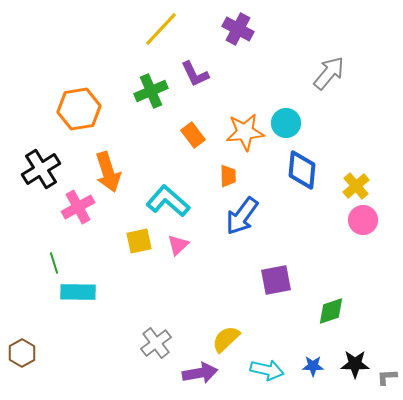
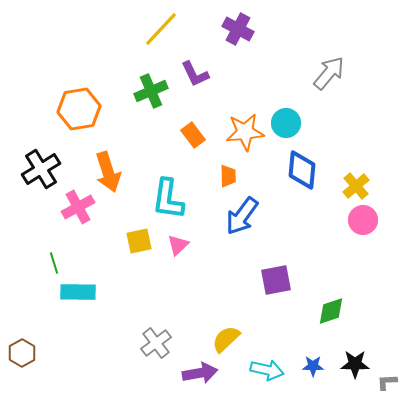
cyan L-shape: moved 2 px up; rotated 123 degrees counterclockwise
gray L-shape: moved 5 px down
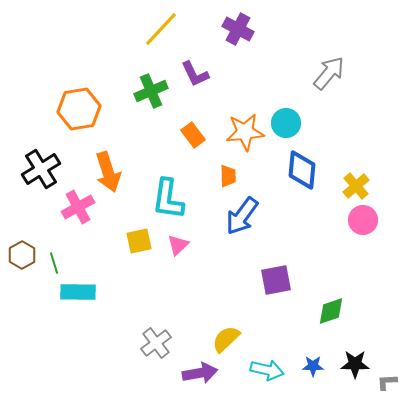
brown hexagon: moved 98 px up
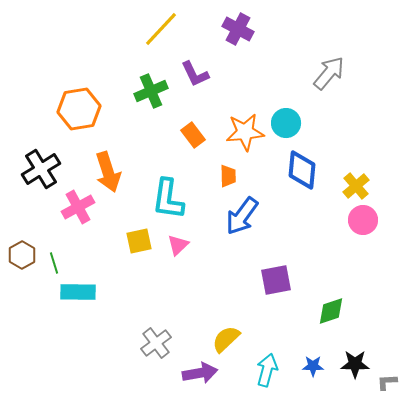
cyan arrow: rotated 88 degrees counterclockwise
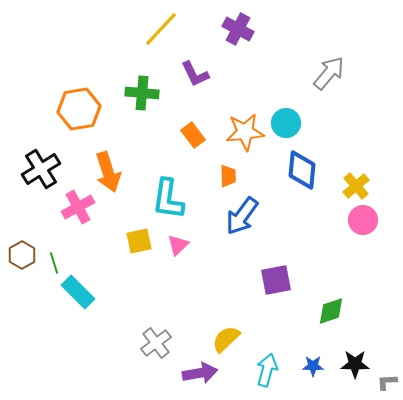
green cross: moved 9 px left, 2 px down; rotated 28 degrees clockwise
cyan rectangle: rotated 44 degrees clockwise
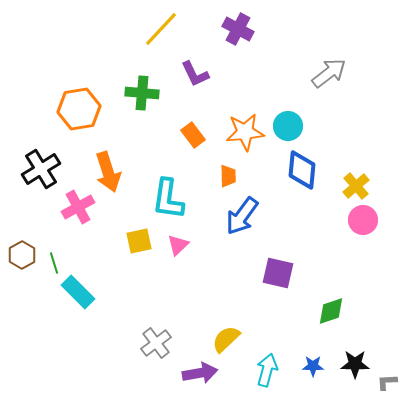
gray arrow: rotated 12 degrees clockwise
cyan circle: moved 2 px right, 3 px down
purple square: moved 2 px right, 7 px up; rotated 24 degrees clockwise
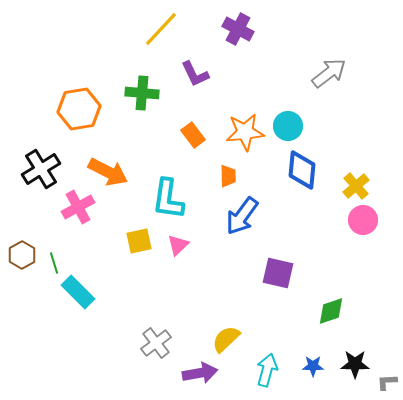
orange arrow: rotated 45 degrees counterclockwise
